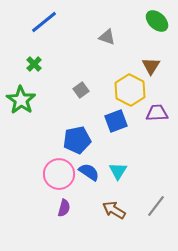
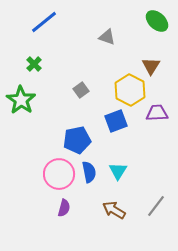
blue semicircle: rotated 45 degrees clockwise
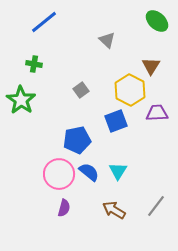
gray triangle: moved 3 px down; rotated 24 degrees clockwise
green cross: rotated 35 degrees counterclockwise
blue semicircle: rotated 40 degrees counterclockwise
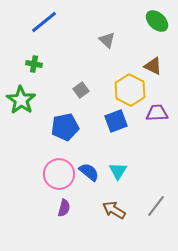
brown triangle: moved 2 px right; rotated 36 degrees counterclockwise
blue pentagon: moved 12 px left, 13 px up
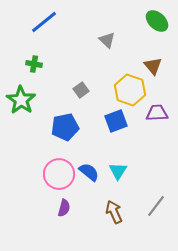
brown triangle: rotated 24 degrees clockwise
yellow hexagon: rotated 8 degrees counterclockwise
brown arrow: moved 2 px down; rotated 35 degrees clockwise
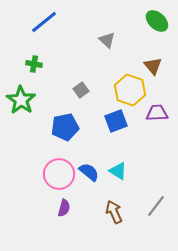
cyan triangle: rotated 30 degrees counterclockwise
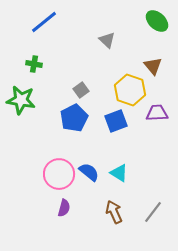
green star: rotated 24 degrees counterclockwise
blue pentagon: moved 9 px right, 9 px up; rotated 16 degrees counterclockwise
cyan triangle: moved 1 px right, 2 px down
gray line: moved 3 px left, 6 px down
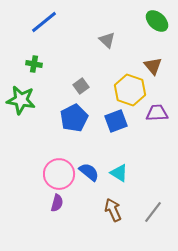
gray square: moved 4 px up
purple semicircle: moved 7 px left, 5 px up
brown arrow: moved 1 px left, 2 px up
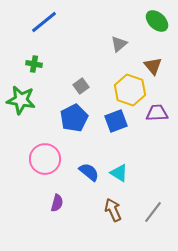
gray triangle: moved 12 px right, 4 px down; rotated 36 degrees clockwise
pink circle: moved 14 px left, 15 px up
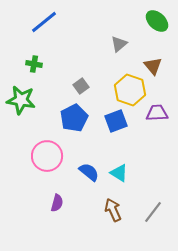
pink circle: moved 2 px right, 3 px up
